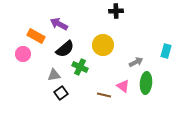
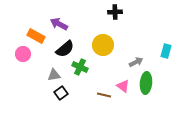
black cross: moved 1 px left, 1 px down
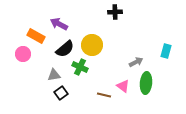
yellow circle: moved 11 px left
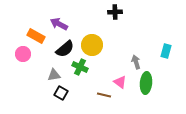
gray arrow: rotated 80 degrees counterclockwise
pink triangle: moved 3 px left, 4 px up
black square: rotated 24 degrees counterclockwise
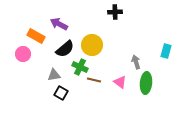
brown line: moved 10 px left, 15 px up
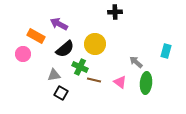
yellow circle: moved 3 px right, 1 px up
gray arrow: rotated 32 degrees counterclockwise
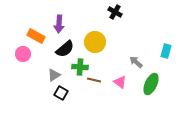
black cross: rotated 32 degrees clockwise
purple arrow: rotated 114 degrees counterclockwise
yellow circle: moved 2 px up
green cross: rotated 21 degrees counterclockwise
gray triangle: rotated 24 degrees counterclockwise
green ellipse: moved 5 px right, 1 px down; rotated 20 degrees clockwise
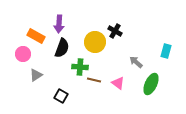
black cross: moved 19 px down
black semicircle: moved 3 px left, 1 px up; rotated 30 degrees counterclockwise
gray triangle: moved 18 px left
pink triangle: moved 2 px left, 1 px down
black square: moved 3 px down
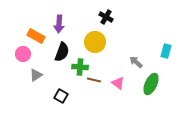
black cross: moved 9 px left, 14 px up
black semicircle: moved 4 px down
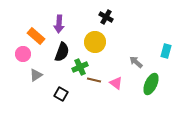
orange rectangle: rotated 12 degrees clockwise
green cross: rotated 28 degrees counterclockwise
pink triangle: moved 2 px left
black square: moved 2 px up
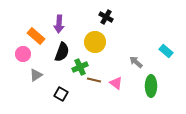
cyan rectangle: rotated 64 degrees counterclockwise
green ellipse: moved 2 px down; rotated 25 degrees counterclockwise
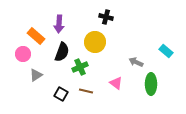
black cross: rotated 16 degrees counterclockwise
gray arrow: rotated 16 degrees counterclockwise
brown line: moved 8 px left, 11 px down
green ellipse: moved 2 px up
